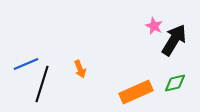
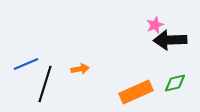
pink star: moved 1 px right, 1 px up; rotated 24 degrees clockwise
black arrow: moved 4 px left; rotated 124 degrees counterclockwise
orange arrow: rotated 78 degrees counterclockwise
black line: moved 3 px right
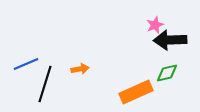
green diamond: moved 8 px left, 10 px up
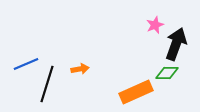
black arrow: moved 6 px right, 4 px down; rotated 112 degrees clockwise
green diamond: rotated 15 degrees clockwise
black line: moved 2 px right
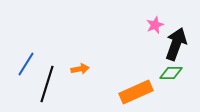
blue line: rotated 35 degrees counterclockwise
green diamond: moved 4 px right
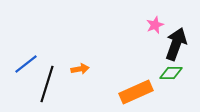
blue line: rotated 20 degrees clockwise
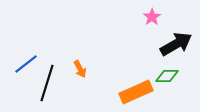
pink star: moved 3 px left, 8 px up; rotated 12 degrees counterclockwise
black arrow: rotated 40 degrees clockwise
orange arrow: rotated 72 degrees clockwise
green diamond: moved 4 px left, 3 px down
black line: moved 1 px up
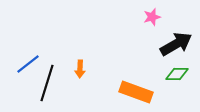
pink star: rotated 18 degrees clockwise
blue line: moved 2 px right
orange arrow: rotated 30 degrees clockwise
green diamond: moved 10 px right, 2 px up
orange rectangle: rotated 44 degrees clockwise
